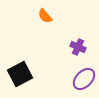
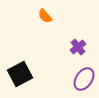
purple cross: rotated 28 degrees clockwise
purple ellipse: rotated 10 degrees counterclockwise
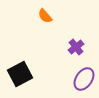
purple cross: moved 2 px left
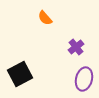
orange semicircle: moved 2 px down
purple ellipse: rotated 20 degrees counterclockwise
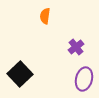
orange semicircle: moved 2 px up; rotated 49 degrees clockwise
black square: rotated 15 degrees counterclockwise
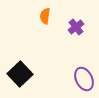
purple cross: moved 20 px up
purple ellipse: rotated 40 degrees counterclockwise
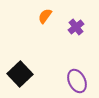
orange semicircle: rotated 28 degrees clockwise
purple ellipse: moved 7 px left, 2 px down
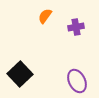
purple cross: rotated 28 degrees clockwise
